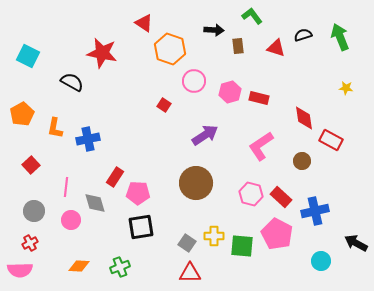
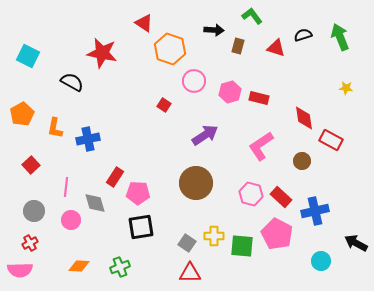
brown rectangle at (238, 46): rotated 21 degrees clockwise
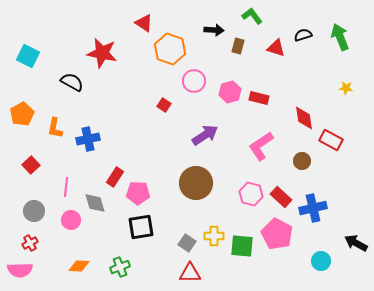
blue cross at (315, 211): moved 2 px left, 3 px up
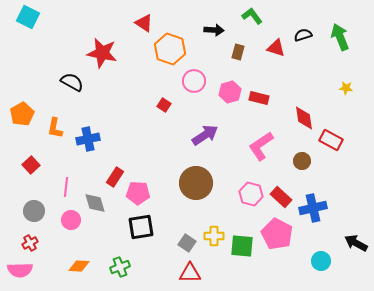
brown rectangle at (238, 46): moved 6 px down
cyan square at (28, 56): moved 39 px up
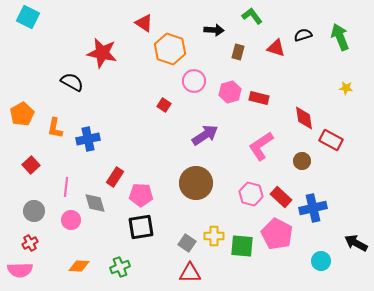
pink pentagon at (138, 193): moved 3 px right, 2 px down
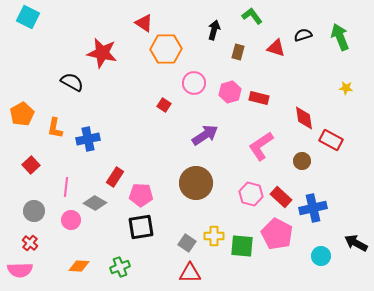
black arrow at (214, 30): rotated 78 degrees counterclockwise
orange hexagon at (170, 49): moved 4 px left; rotated 20 degrees counterclockwise
pink circle at (194, 81): moved 2 px down
gray diamond at (95, 203): rotated 45 degrees counterclockwise
red cross at (30, 243): rotated 21 degrees counterclockwise
cyan circle at (321, 261): moved 5 px up
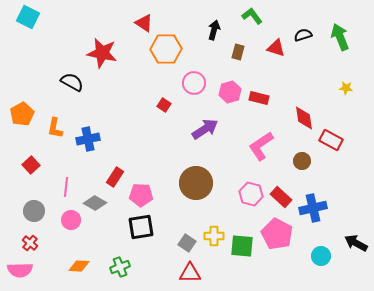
purple arrow at (205, 135): moved 6 px up
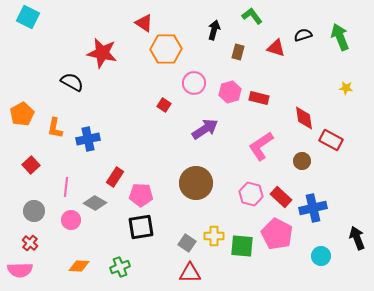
black arrow at (356, 243): moved 1 px right, 5 px up; rotated 40 degrees clockwise
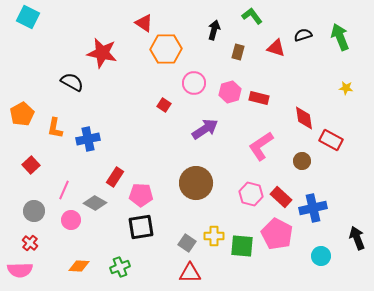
pink line at (66, 187): moved 2 px left, 3 px down; rotated 18 degrees clockwise
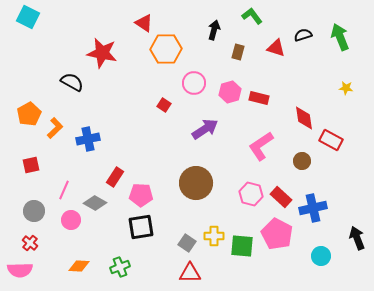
orange pentagon at (22, 114): moved 7 px right
orange L-shape at (55, 128): rotated 145 degrees counterclockwise
red square at (31, 165): rotated 30 degrees clockwise
